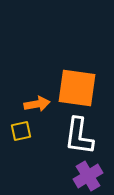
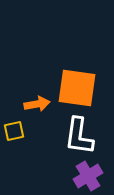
yellow square: moved 7 px left
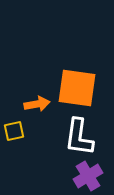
white L-shape: moved 1 px down
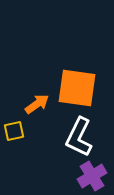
orange arrow: rotated 25 degrees counterclockwise
white L-shape: rotated 18 degrees clockwise
purple cross: moved 4 px right
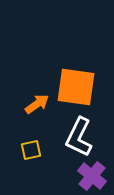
orange square: moved 1 px left, 1 px up
yellow square: moved 17 px right, 19 px down
purple cross: rotated 20 degrees counterclockwise
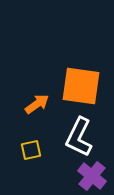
orange square: moved 5 px right, 1 px up
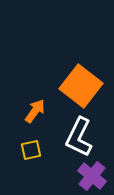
orange square: rotated 30 degrees clockwise
orange arrow: moved 2 px left, 7 px down; rotated 20 degrees counterclockwise
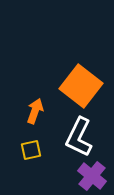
orange arrow: rotated 15 degrees counterclockwise
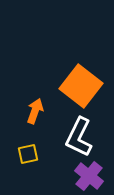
yellow square: moved 3 px left, 4 px down
purple cross: moved 3 px left
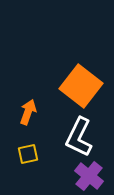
orange arrow: moved 7 px left, 1 px down
